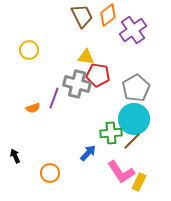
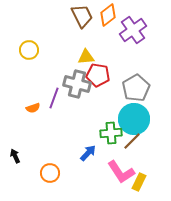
yellow triangle: rotated 12 degrees counterclockwise
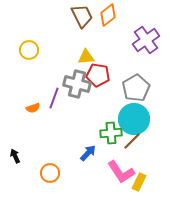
purple cross: moved 13 px right, 10 px down
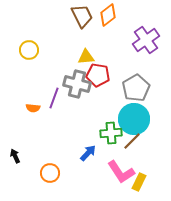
orange semicircle: rotated 24 degrees clockwise
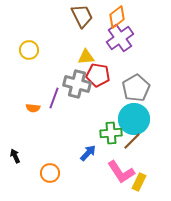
orange diamond: moved 9 px right, 2 px down
purple cross: moved 26 px left, 2 px up
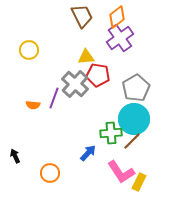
gray cross: moved 2 px left; rotated 28 degrees clockwise
orange semicircle: moved 3 px up
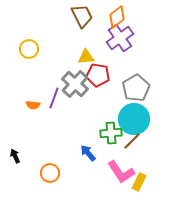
yellow circle: moved 1 px up
blue arrow: rotated 84 degrees counterclockwise
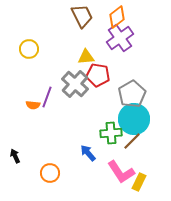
gray pentagon: moved 4 px left, 6 px down
purple line: moved 7 px left, 1 px up
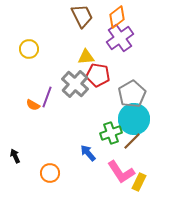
orange semicircle: rotated 24 degrees clockwise
green cross: rotated 15 degrees counterclockwise
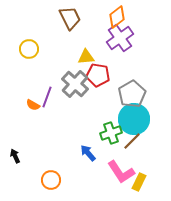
brown trapezoid: moved 12 px left, 2 px down
orange circle: moved 1 px right, 7 px down
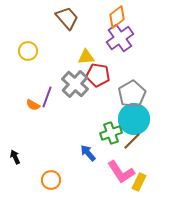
brown trapezoid: moved 3 px left; rotated 15 degrees counterclockwise
yellow circle: moved 1 px left, 2 px down
black arrow: moved 1 px down
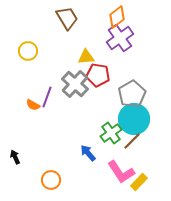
brown trapezoid: rotated 10 degrees clockwise
green cross: rotated 15 degrees counterclockwise
yellow rectangle: rotated 18 degrees clockwise
